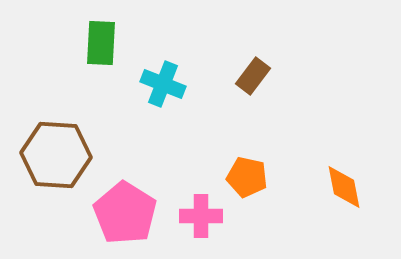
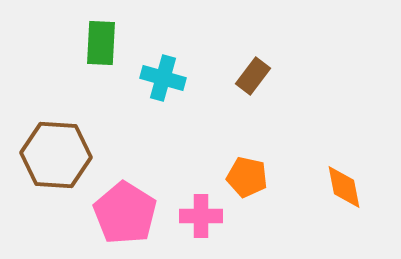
cyan cross: moved 6 px up; rotated 6 degrees counterclockwise
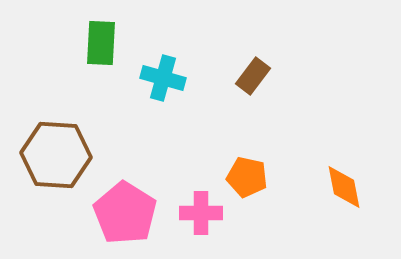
pink cross: moved 3 px up
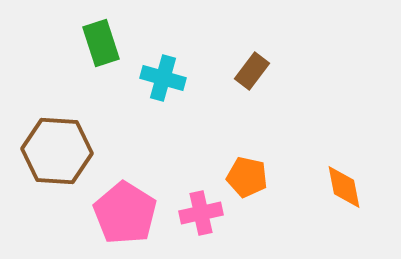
green rectangle: rotated 21 degrees counterclockwise
brown rectangle: moved 1 px left, 5 px up
brown hexagon: moved 1 px right, 4 px up
pink cross: rotated 12 degrees counterclockwise
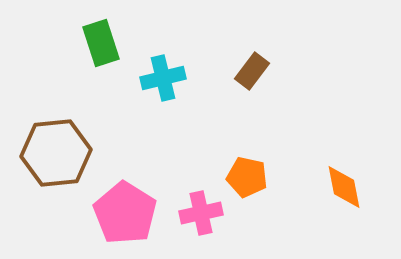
cyan cross: rotated 30 degrees counterclockwise
brown hexagon: moved 1 px left, 2 px down; rotated 10 degrees counterclockwise
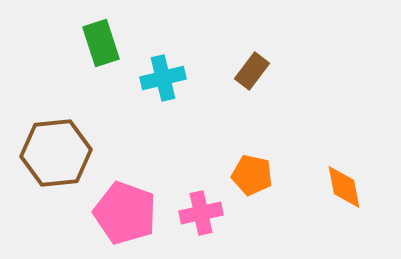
orange pentagon: moved 5 px right, 2 px up
pink pentagon: rotated 12 degrees counterclockwise
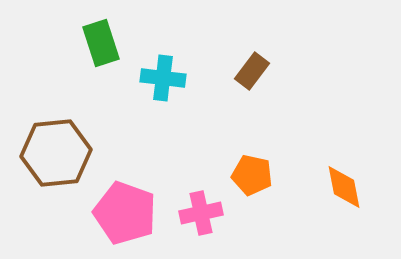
cyan cross: rotated 21 degrees clockwise
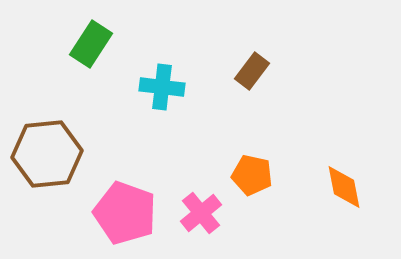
green rectangle: moved 10 px left, 1 px down; rotated 51 degrees clockwise
cyan cross: moved 1 px left, 9 px down
brown hexagon: moved 9 px left, 1 px down
pink cross: rotated 27 degrees counterclockwise
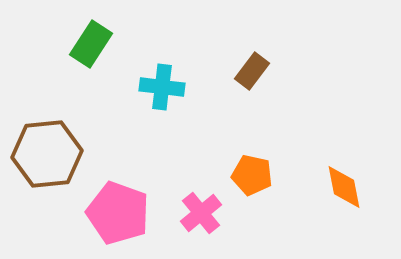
pink pentagon: moved 7 px left
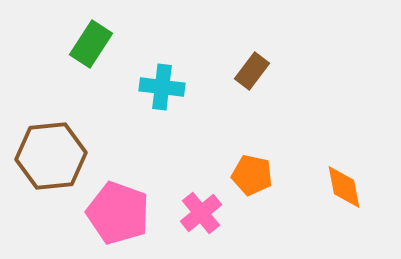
brown hexagon: moved 4 px right, 2 px down
